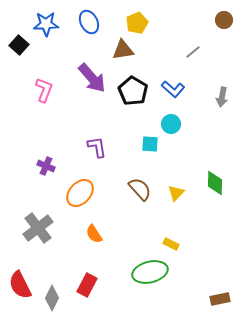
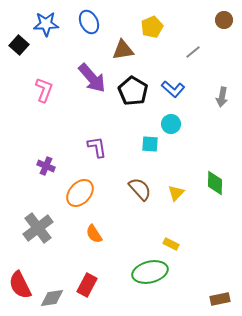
yellow pentagon: moved 15 px right, 4 px down
gray diamond: rotated 55 degrees clockwise
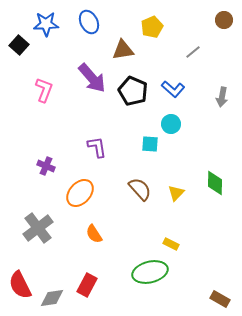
black pentagon: rotated 8 degrees counterclockwise
brown rectangle: rotated 42 degrees clockwise
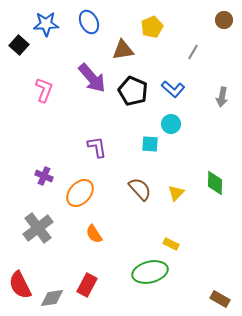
gray line: rotated 21 degrees counterclockwise
purple cross: moved 2 px left, 10 px down
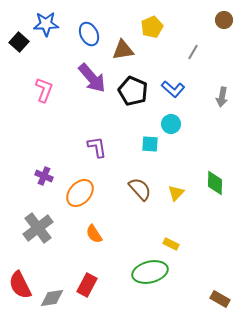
blue ellipse: moved 12 px down
black square: moved 3 px up
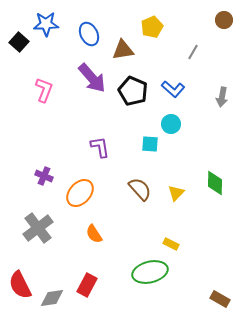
purple L-shape: moved 3 px right
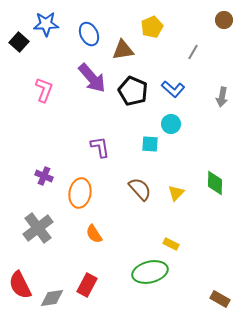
orange ellipse: rotated 32 degrees counterclockwise
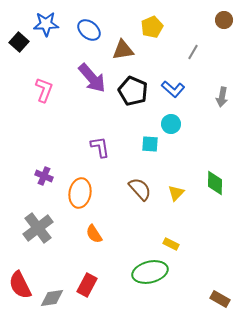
blue ellipse: moved 4 px up; rotated 25 degrees counterclockwise
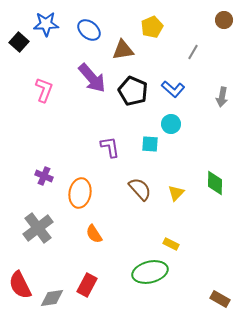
purple L-shape: moved 10 px right
